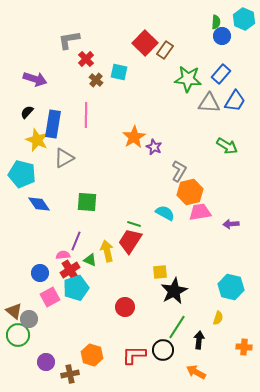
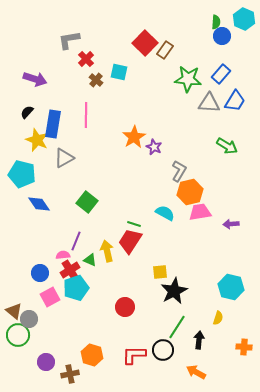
green square at (87, 202): rotated 35 degrees clockwise
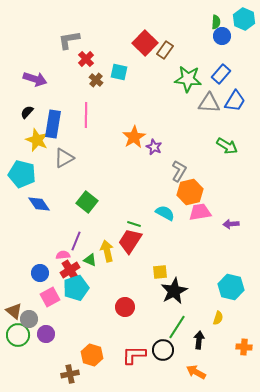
purple circle at (46, 362): moved 28 px up
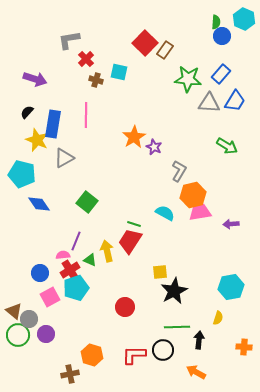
brown cross at (96, 80): rotated 24 degrees counterclockwise
orange hexagon at (190, 192): moved 3 px right, 3 px down
cyan hexagon at (231, 287): rotated 25 degrees counterclockwise
green line at (177, 327): rotated 55 degrees clockwise
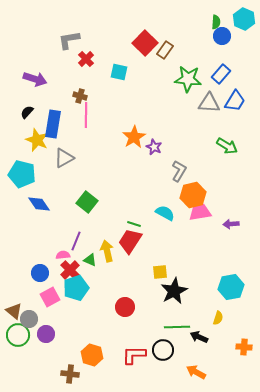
brown cross at (96, 80): moved 16 px left, 16 px down
red cross at (70, 270): rotated 12 degrees counterclockwise
black arrow at (199, 340): moved 3 px up; rotated 72 degrees counterclockwise
brown cross at (70, 374): rotated 18 degrees clockwise
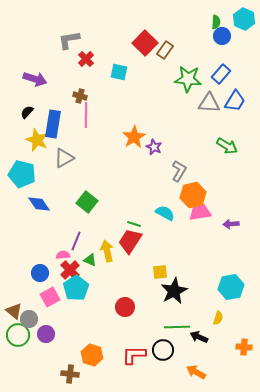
cyan pentagon at (76, 288): rotated 15 degrees counterclockwise
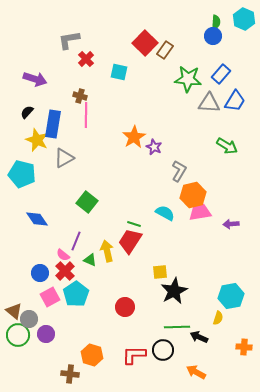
blue circle at (222, 36): moved 9 px left
blue diamond at (39, 204): moved 2 px left, 15 px down
pink semicircle at (63, 255): rotated 136 degrees counterclockwise
red cross at (70, 270): moved 5 px left, 1 px down
cyan hexagon at (231, 287): moved 9 px down
cyan pentagon at (76, 288): moved 6 px down
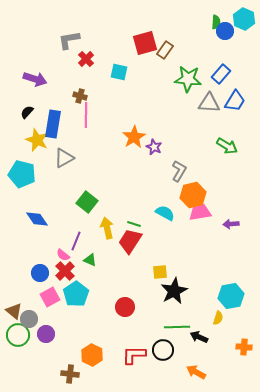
blue circle at (213, 36): moved 12 px right, 5 px up
red square at (145, 43): rotated 30 degrees clockwise
yellow arrow at (107, 251): moved 23 px up
orange hexagon at (92, 355): rotated 10 degrees clockwise
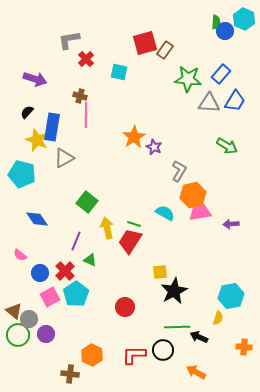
blue rectangle at (53, 124): moved 1 px left, 3 px down
pink semicircle at (63, 255): moved 43 px left
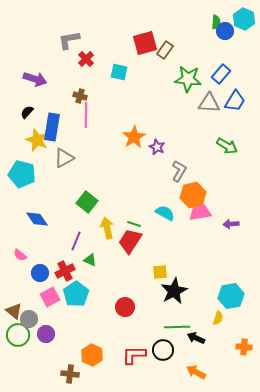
purple star at (154, 147): moved 3 px right
red cross at (65, 271): rotated 18 degrees clockwise
black arrow at (199, 337): moved 3 px left, 1 px down
